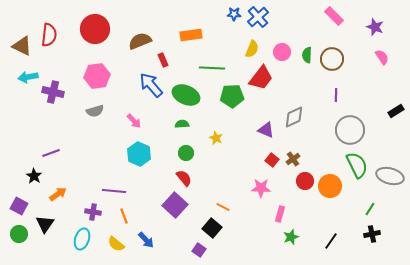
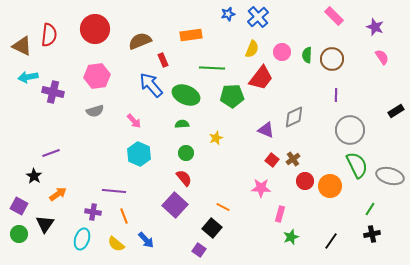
blue star at (234, 14): moved 6 px left; rotated 16 degrees counterclockwise
yellow star at (216, 138): rotated 24 degrees clockwise
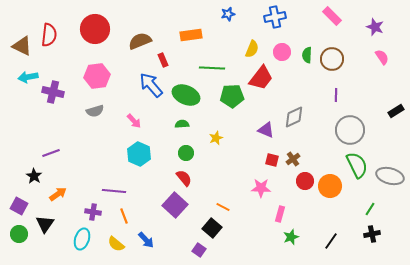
pink rectangle at (334, 16): moved 2 px left
blue cross at (258, 17): moved 17 px right; rotated 30 degrees clockwise
red square at (272, 160): rotated 24 degrees counterclockwise
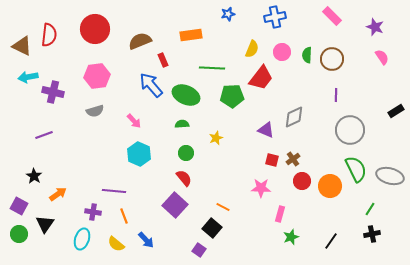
purple line at (51, 153): moved 7 px left, 18 px up
green semicircle at (357, 165): moved 1 px left, 4 px down
red circle at (305, 181): moved 3 px left
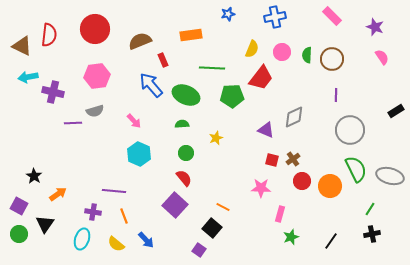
purple line at (44, 135): moved 29 px right, 12 px up; rotated 18 degrees clockwise
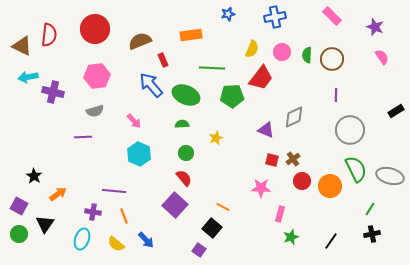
purple line at (73, 123): moved 10 px right, 14 px down
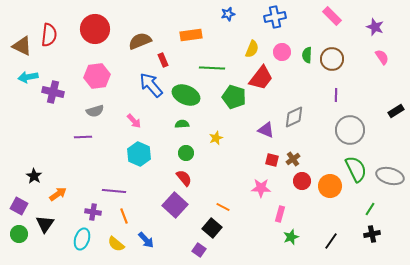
green pentagon at (232, 96): moved 2 px right, 1 px down; rotated 20 degrees clockwise
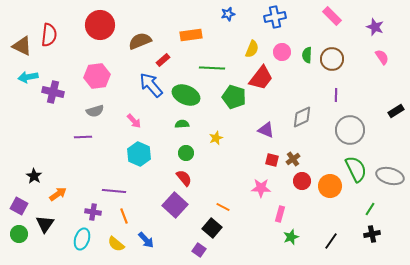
red circle at (95, 29): moved 5 px right, 4 px up
red rectangle at (163, 60): rotated 72 degrees clockwise
gray diamond at (294, 117): moved 8 px right
